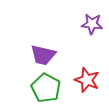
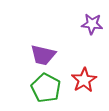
red star: moved 3 px left; rotated 20 degrees clockwise
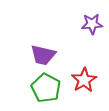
purple star: rotated 10 degrees counterclockwise
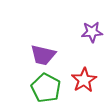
purple star: moved 8 px down
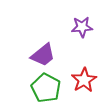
purple star: moved 10 px left, 5 px up
purple trapezoid: rotated 52 degrees counterclockwise
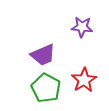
purple star: rotated 10 degrees clockwise
purple trapezoid: rotated 16 degrees clockwise
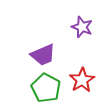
purple star: rotated 15 degrees clockwise
red star: moved 2 px left
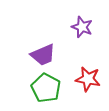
red star: moved 6 px right, 1 px up; rotated 30 degrees counterclockwise
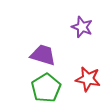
purple trapezoid: rotated 140 degrees counterclockwise
green pentagon: rotated 12 degrees clockwise
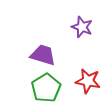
red star: moved 2 px down
